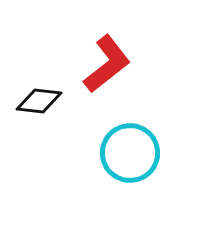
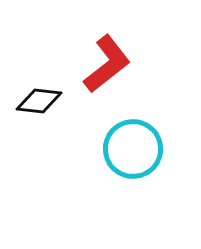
cyan circle: moved 3 px right, 4 px up
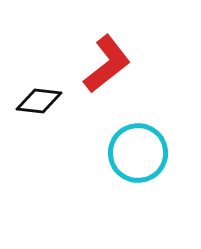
cyan circle: moved 5 px right, 4 px down
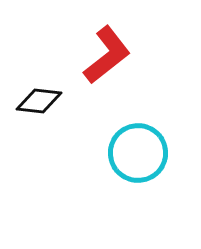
red L-shape: moved 9 px up
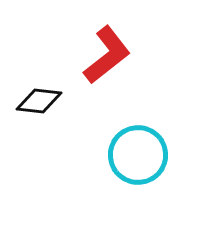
cyan circle: moved 2 px down
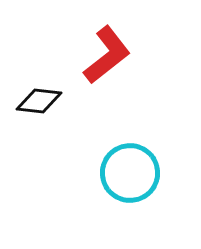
cyan circle: moved 8 px left, 18 px down
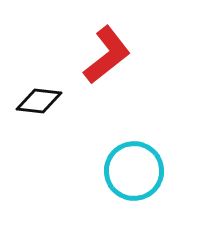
cyan circle: moved 4 px right, 2 px up
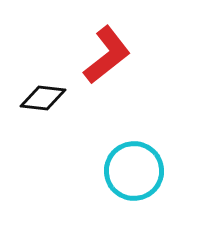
black diamond: moved 4 px right, 3 px up
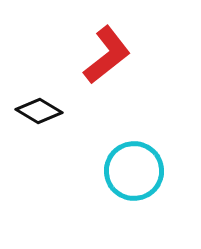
black diamond: moved 4 px left, 13 px down; rotated 24 degrees clockwise
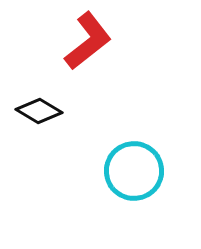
red L-shape: moved 19 px left, 14 px up
